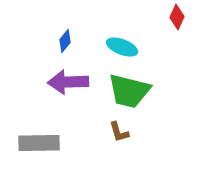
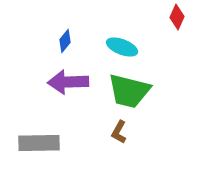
brown L-shape: rotated 45 degrees clockwise
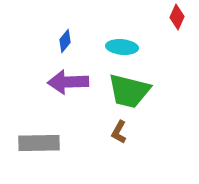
cyan ellipse: rotated 16 degrees counterclockwise
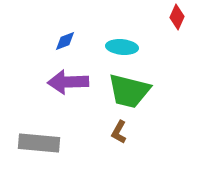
blue diamond: rotated 30 degrees clockwise
gray rectangle: rotated 6 degrees clockwise
